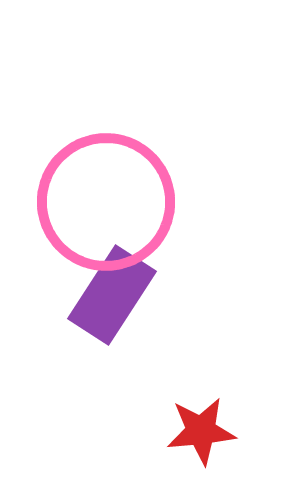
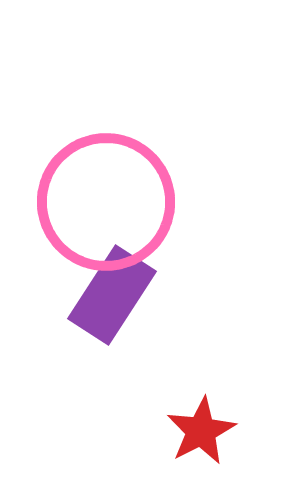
red star: rotated 22 degrees counterclockwise
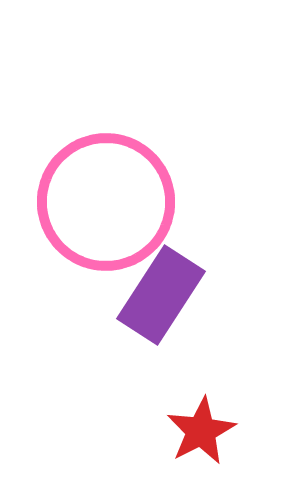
purple rectangle: moved 49 px right
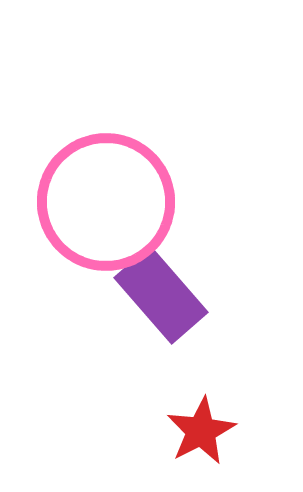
purple rectangle: rotated 74 degrees counterclockwise
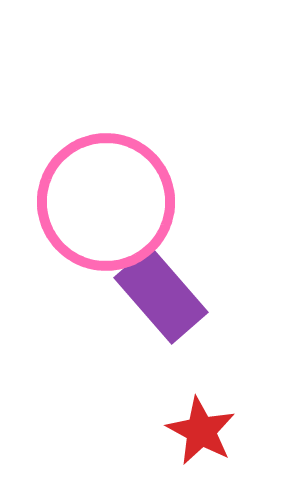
red star: rotated 16 degrees counterclockwise
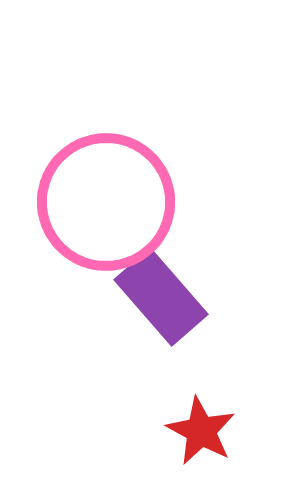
purple rectangle: moved 2 px down
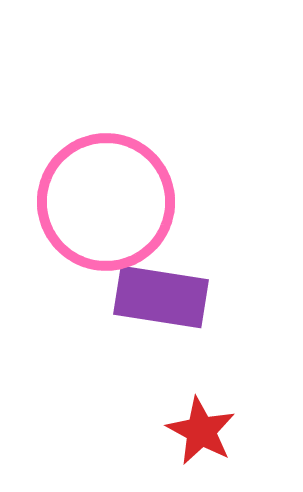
purple rectangle: rotated 40 degrees counterclockwise
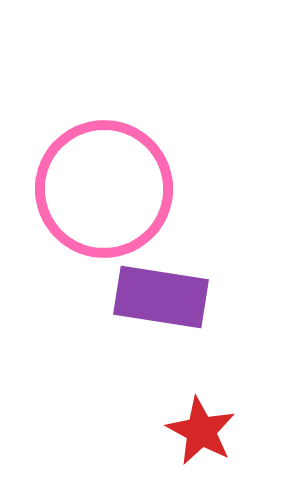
pink circle: moved 2 px left, 13 px up
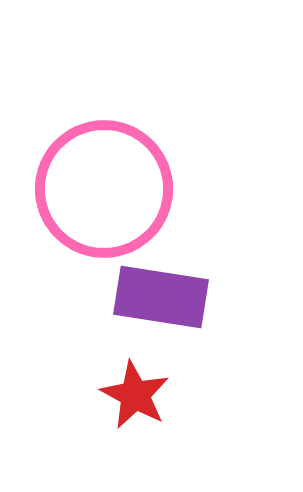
red star: moved 66 px left, 36 px up
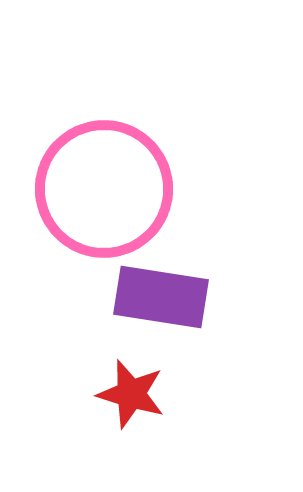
red star: moved 4 px left, 1 px up; rotated 12 degrees counterclockwise
